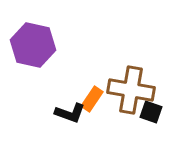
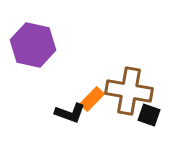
brown cross: moved 2 px left, 1 px down
orange rectangle: rotated 10 degrees clockwise
black square: moved 2 px left, 3 px down
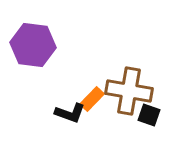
purple hexagon: rotated 6 degrees counterclockwise
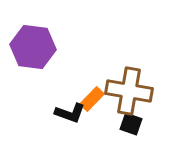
purple hexagon: moved 2 px down
black square: moved 18 px left, 9 px down
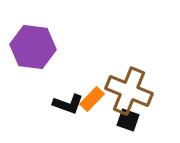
brown cross: rotated 12 degrees clockwise
black L-shape: moved 2 px left, 9 px up
black square: moved 3 px left, 4 px up
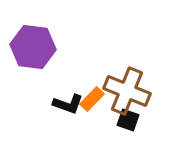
brown cross: moved 2 px left
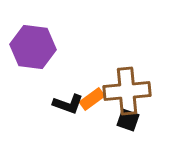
brown cross: rotated 27 degrees counterclockwise
orange rectangle: rotated 10 degrees clockwise
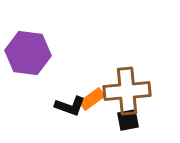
purple hexagon: moved 5 px left, 6 px down
black L-shape: moved 2 px right, 2 px down
black square: rotated 30 degrees counterclockwise
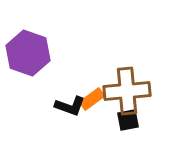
purple hexagon: rotated 12 degrees clockwise
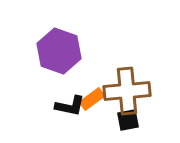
purple hexagon: moved 31 px right, 2 px up
black L-shape: rotated 8 degrees counterclockwise
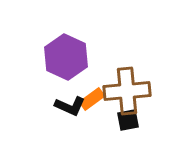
purple hexagon: moved 7 px right, 6 px down; rotated 6 degrees clockwise
black L-shape: rotated 12 degrees clockwise
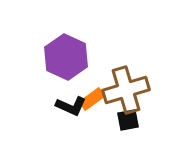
brown cross: moved 1 px left, 1 px up; rotated 12 degrees counterclockwise
black L-shape: moved 1 px right
